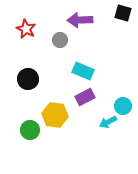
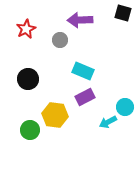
red star: rotated 18 degrees clockwise
cyan circle: moved 2 px right, 1 px down
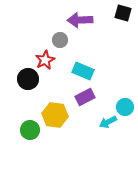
red star: moved 19 px right, 31 px down
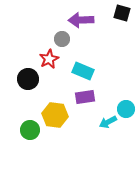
black square: moved 1 px left
purple arrow: moved 1 px right
gray circle: moved 2 px right, 1 px up
red star: moved 4 px right, 1 px up
purple rectangle: rotated 18 degrees clockwise
cyan circle: moved 1 px right, 2 px down
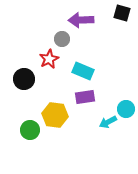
black circle: moved 4 px left
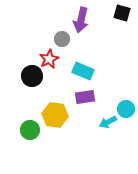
purple arrow: rotated 75 degrees counterclockwise
black circle: moved 8 px right, 3 px up
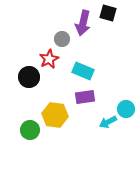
black square: moved 14 px left
purple arrow: moved 2 px right, 3 px down
black circle: moved 3 px left, 1 px down
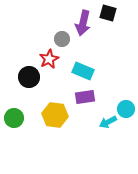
green circle: moved 16 px left, 12 px up
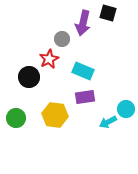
green circle: moved 2 px right
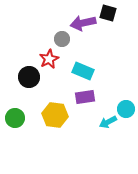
purple arrow: rotated 65 degrees clockwise
green circle: moved 1 px left
